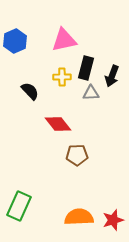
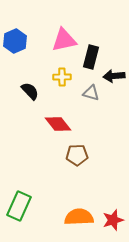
black rectangle: moved 5 px right, 11 px up
black arrow: moved 2 px right; rotated 65 degrees clockwise
gray triangle: rotated 18 degrees clockwise
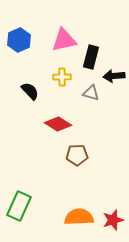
blue hexagon: moved 4 px right, 1 px up
red diamond: rotated 20 degrees counterclockwise
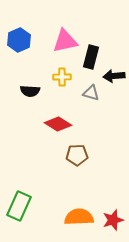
pink triangle: moved 1 px right, 1 px down
black semicircle: rotated 138 degrees clockwise
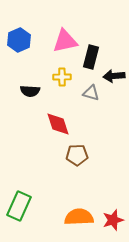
red diamond: rotated 40 degrees clockwise
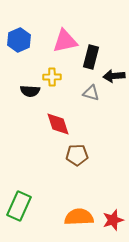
yellow cross: moved 10 px left
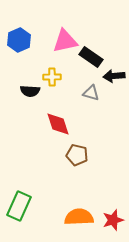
black rectangle: rotated 70 degrees counterclockwise
brown pentagon: rotated 15 degrees clockwise
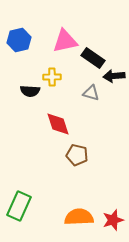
blue hexagon: rotated 10 degrees clockwise
black rectangle: moved 2 px right, 1 px down
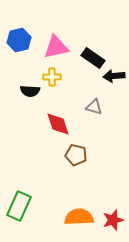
pink triangle: moved 9 px left, 6 px down
gray triangle: moved 3 px right, 14 px down
brown pentagon: moved 1 px left
